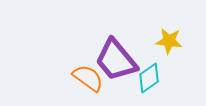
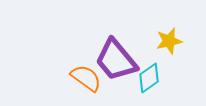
yellow star: rotated 20 degrees counterclockwise
orange semicircle: moved 2 px left
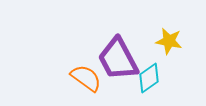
yellow star: rotated 24 degrees clockwise
purple trapezoid: moved 2 px right, 1 px up; rotated 12 degrees clockwise
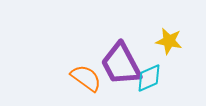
purple trapezoid: moved 3 px right, 5 px down
cyan diamond: rotated 12 degrees clockwise
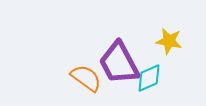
purple trapezoid: moved 2 px left, 1 px up
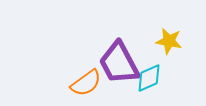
orange semicircle: moved 5 px down; rotated 108 degrees clockwise
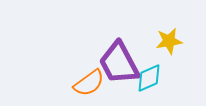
yellow star: rotated 20 degrees counterclockwise
orange semicircle: moved 3 px right
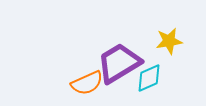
purple trapezoid: rotated 87 degrees clockwise
orange semicircle: moved 2 px left; rotated 12 degrees clockwise
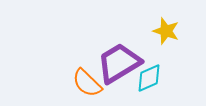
yellow star: moved 3 px left, 10 px up; rotated 28 degrees clockwise
orange semicircle: rotated 68 degrees clockwise
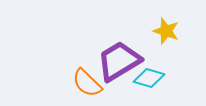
purple trapezoid: moved 2 px up
cyan diamond: rotated 40 degrees clockwise
